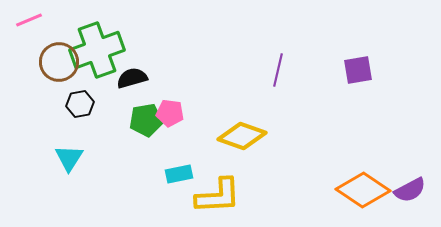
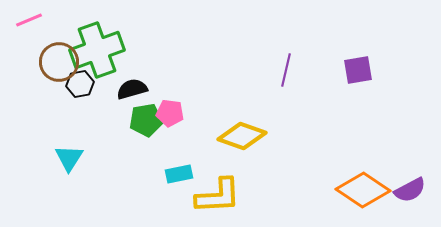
purple line: moved 8 px right
black semicircle: moved 11 px down
black hexagon: moved 20 px up
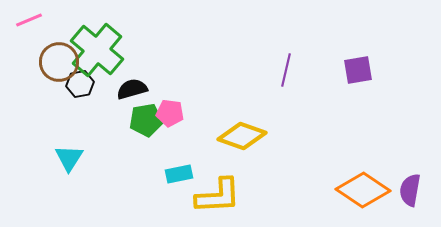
green cross: rotated 30 degrees counterclockwise
purple semicircle: rotated 128 degrees clockwise
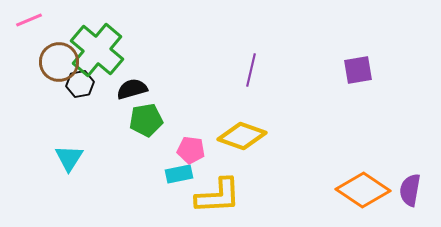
purple line: moved 35 px left
pink pentagon: moved 21 px right, 37 px down
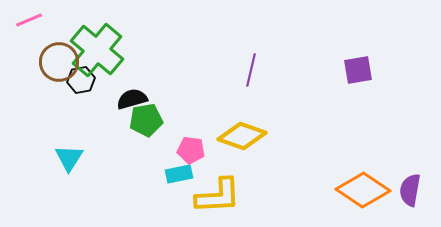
black hexagon: moved 1 px right, 4 px up
black semicircle: moved 10 px down
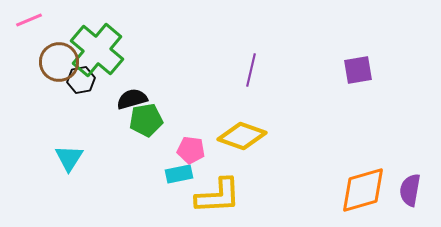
orange diamond: rotated 50 degrees counterclockwise
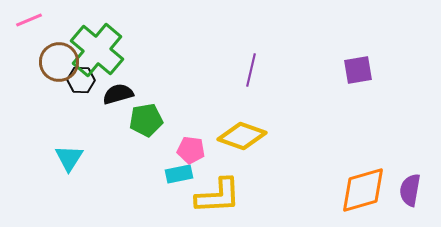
black hexagon: rotated 12 degrees clockwise
black semicircle: moved 14 px left, 5 px up
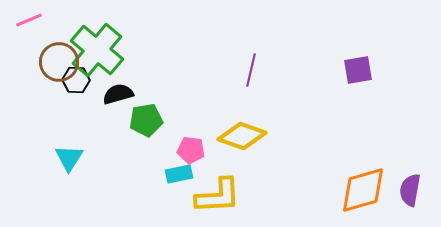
black hexagon: moved 5 px left
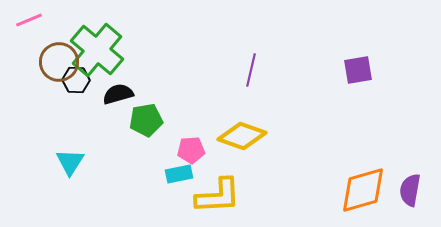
pink pentagon: rotated 12 degrees counterclockwise
cyan triangle: moved 1 px right, 4 px down
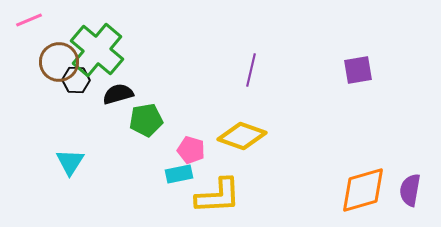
pink pentagon: rotated 20 degrees clockwise
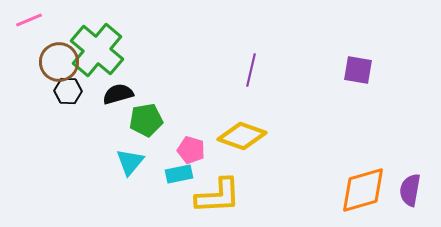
purple square: rotated 20 degrees clockwise
black hexagon: moved 8 px left, 11 px down
cyan triangle: moved 60 px right; rotated 8 degrees clockwise
